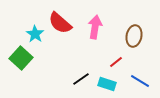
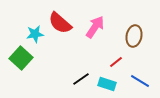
pink arrow: rotated 25 degrees clockwise
cyan star: rotated 30 degrees clockwise
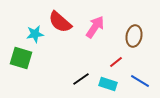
red semicircle: moved 1 px up
green square: rotated 25 degrees counterclockwise
cyan rectangle: moved 1 px right
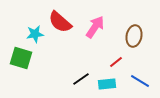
cyan rectangle: moved 1 px left; rotated 24 degrees counterclockwise
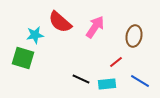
cyan star: moved 1 px down
green square: moved 2 px right
black line: rotated 60 degrees clockwise
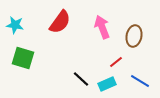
red semicircle: rotated 95 degrees counterclockwise
pink arrow: moved 7 px right; rotated 55 degrees counterclockwise
cyan star: moved 20 px left, 10 px up; rotated 18 degrees clockwise
black line: rotated 18 degrees clockwise
cyan rectangle: rotated 18 degrees counterclockwise
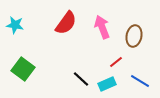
red semicircle: moved 6 px right, 1 px down
green square: moved 11 px down; rotated 20 degrees clockwise
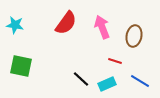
red line: moved 1 px left, 1 px up; rotated 56 degrees clockwise
green square: moved 2 px left, 3 px up; rotated 25 degrees counterclockwise
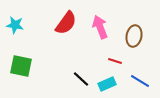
pink arrow: moved 2 px left
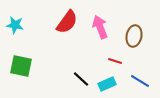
red semicircle: moved 1 px right, 1 px up
